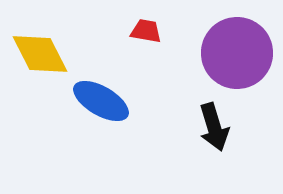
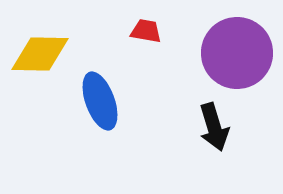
yellow diamond: rotated 62 degrees counterclockwise
blue ellipse: moved 1 px left; rotated 40 degrees clockwise
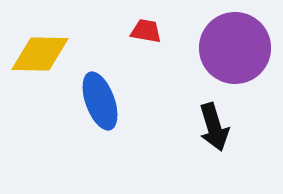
purple circle: moved 2 px left, 5 px up
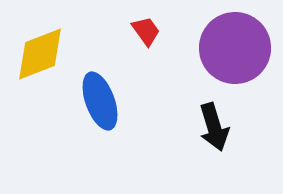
red trapezoid: rotated 44 degrees clockwise
yellow diamond: rotated 22 degrees counterclockwise
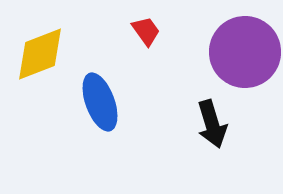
purple circle: moved 10 px right, 4 px down
blue ellipse: moved 1 px down
black arrow: moved 2 px left, 3 px up
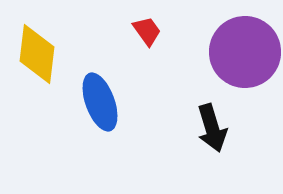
red trapezoid: moved 1 px right
yellow diamond: moved 3 px left; rotated 62 degrees counterclockwise
black arrow: moved 4 px down
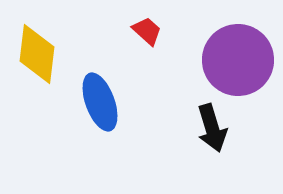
red trapezoid: rotated 12 degrees counterclockwise
purple circle: moved 7 px left, 8 px down
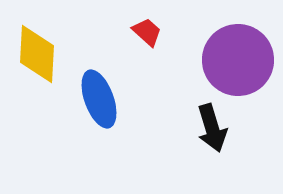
red trapezoid: moved 1 px down
yellow diamond: rotated 4 degrees counterclockwise
blue ellipse: moved 1 px left, 3 px up
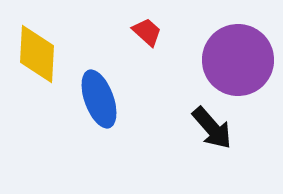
black arrow: rotated 24 degrees counterclockwise
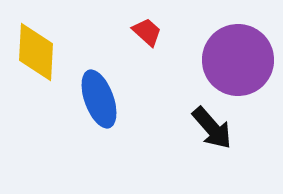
yellow diamond: moved 1 px left, 2 px up
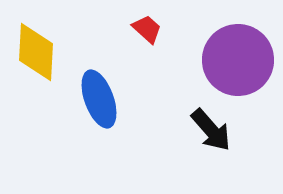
red trapezoid: moved 3 px up
black arrow: moved 1 px left, 2 px down
